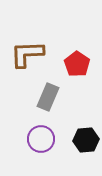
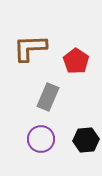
brown L-shape: moved 3 px right, 6 px up
red pentagon: moved 1 px left, 3 px up
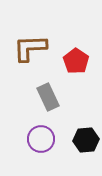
gray rectangle: rotated 48 degrees counterclockwise
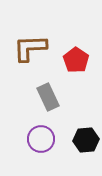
red pentagon: moved 1 px up
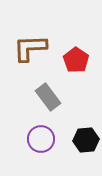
gray rectangle: rotated 12 degrees counterclockwise
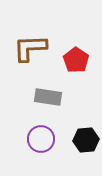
gray rectangle: rotated 44 degrees counterclockwise
